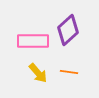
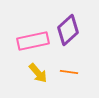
pink rectangle: rotated 12 degrees counterclockwise
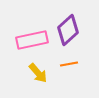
pink rectangle: moved 1 px left, 1 px up
orange line: moved 8 px up; rotated 18 degrees counterclockwise
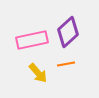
purple diamond: moved 2 px down
orange line: moved 3 px left
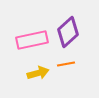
yellow arrow: rotated 65 degrees counterclockwise
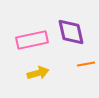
purple diamond: moved 3 px right; rotated 60 degrees counterclockwise
orange line: moved 20 px right
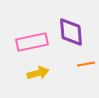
purple diamond: rotated 8 degrees clockwise
pink rectangle: moved 2 px down
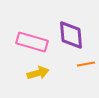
purple diamond: moved 3 px down
pink rectangle: rotated 28 degrees clockwise
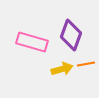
purple diamond: rotated 24 degrees clockwise
yellow arrow: moved 24 px right, 4 px up
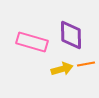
purple diamond: rotated 20 degrees counterclockwise
